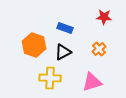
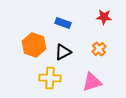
blue rectangle: moved 2 px left, 5 px up
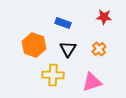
black triangle: moved 5 px right, 3 px up; rotated 30 degrees counterclockwise
yellow cross: moved 3 px right, 3 px up
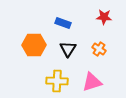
orange hexagon: rotated 20 degrees counterclockwise
orange cross: rotated 16 degrees counterclockwise
yellow cross: moved 4 px right, 6 px down
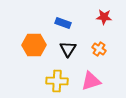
pink triangle: moved 1 px left, 1 px up
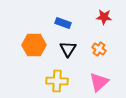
pink triangle: moved 8 px right, 1 px down; rotated 25 degrees counterclockwise
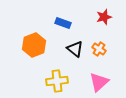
red star: rotated 21 degrees counterclockwise
orange hexagon: rotated 20 degrees counterclockwise
black triangle: moved 7 px right; rotated 24 degrees counterclockwise
yellow cross: rotated 10 degrees counterclockwise
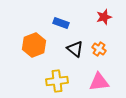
blue rectangle: moved 2 px left
pink triangle: rotated 35 degrees clockwise
